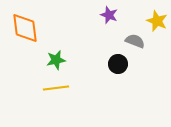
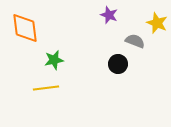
yellow star: moved 2 px down
green star: moved 2 px left
yellow line: moved 10 px left
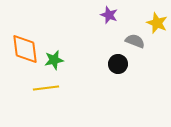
orange diamond: moved 21 px down
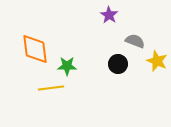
purple star: rotated 12 degrees clockwise
yellow star: moved 38 px down
orange diamond: moved 10 px right
green star: moved 13 px right, 6 px down; rotated 12 degrees clockwise
yellow line: moved 5 px right
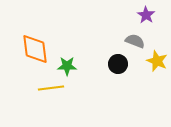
purple star: moved 37 px right
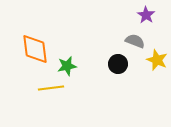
yellow star: moved 1 px up
green star: rotated 12 degrees counterclockwise
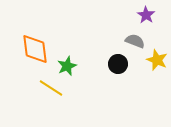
green star: rotated 12 degrees counterclockwise
yellow line: rotated 40 degrees clockwise
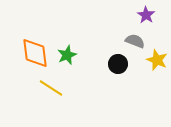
orange diamond: moved 4 px down
green star: moved 11 px up
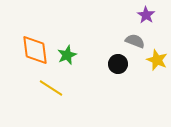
orange diamond: moved 3 px up
